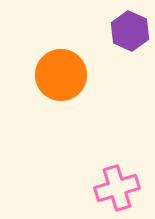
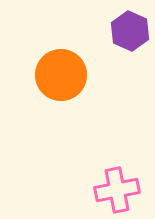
pink cross: moved 2 px down; rotated 6 degrees clockwise
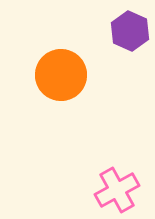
pink cross: rotated 18 degrees counterclockwise
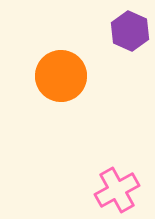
orange circle: moved 1 px down
